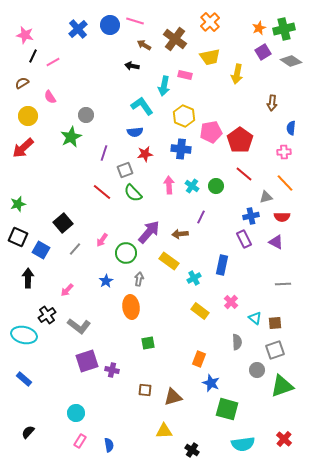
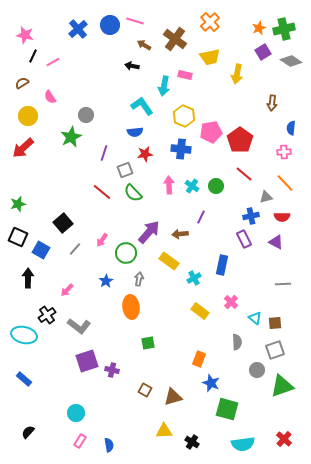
brown square at (145, 390): rotated 24 degrees clockwise
black cross at (192, 450): moved 8 px up
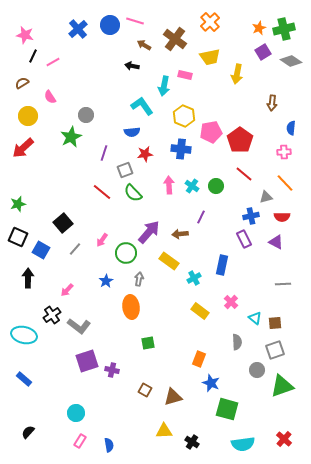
blue semicircle at (135, 132): moved 3 px left
black cross at (47, 315): moved 5 px right
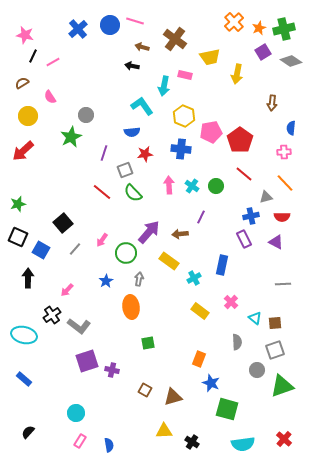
orange cross at (210, 22): moved 24 px right
brown arrow at (144, 45): moved 2 px left, 2 px down; rotated 16 degrees counterclockwise
red arrow at (23, 148): moved 3 px down
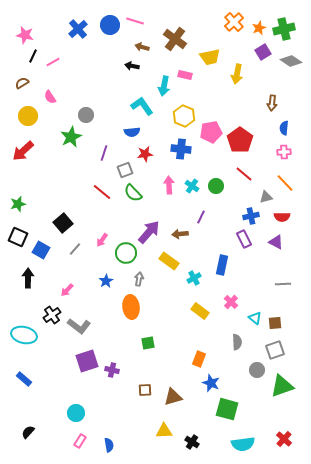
blue semicircle at (291, 128): moved 7 px left
brown square at (145, 390): rotated 32 degrees counterclockwise
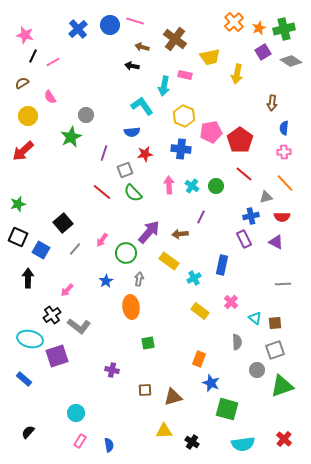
cyan ellipse at (24, 335): moved 6 px right, 4 px down
purple square at (87, 361): moved 30 px left, 5 px up
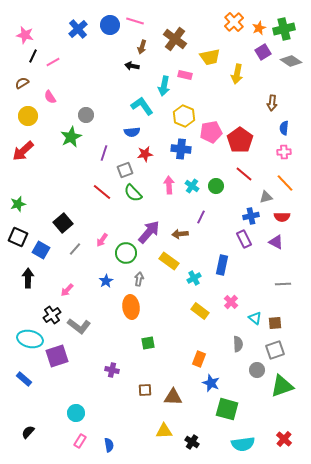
brown arrow at (142, 47): rotated 88 degrees counterclockwise
gray semicircle at (237, 342): moved 1 px right, 2 px down
brown triangle at (173, 397): rotated 18 degrees clockwise
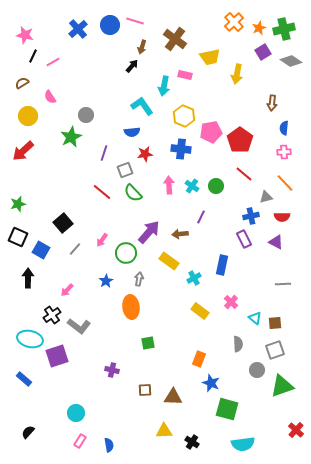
black arrow at (132, 66): rotated 120 degrees clockwise
red cross at (284, 439): moved 12 px right, 9 px up
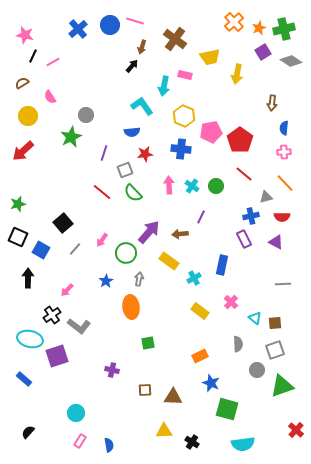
orange rectangle at (199, 359): moved 1 px right, 3 px up; rotated 42 degrees clockwise
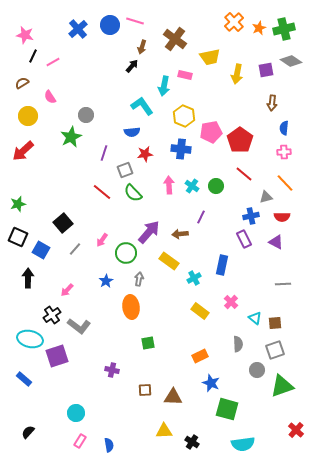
purple square at (263, 52): moved 3 px right, 18 px down; rotated 21 degrees clockwise
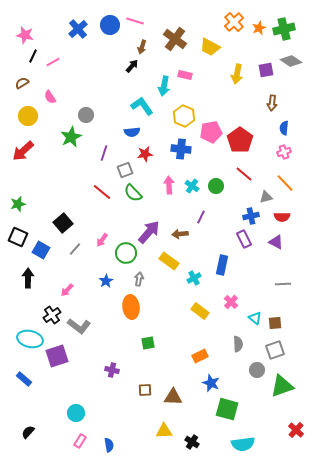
yellow trapezoid at (210, 57): moved 10 px up; rotated 40 degrees clockwise
pink cross at (284, 152): rotated 16 degrees counterclockwise
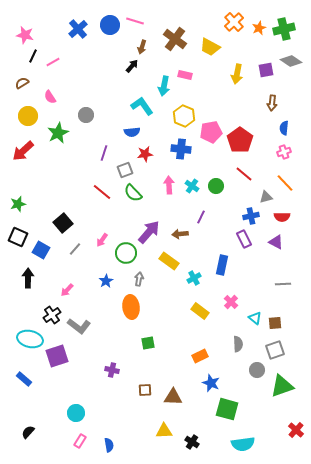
green star at (71, 137): moved 13 px left, 4 px up
